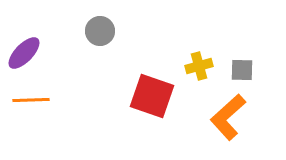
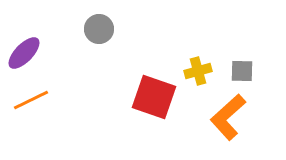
gray circle: moved 1 px left, 2 px up
yellow cross: moved 1 px left, 5 px down
gray square: moved 1 px down
red square: moved 2 px right, 1 px down
orange line: rotated 24 degrees counterclockwise
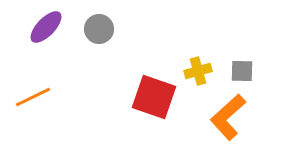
purple ellipse: moved 22 px right, 26 px up
orange line: moved 2 px right, 3 px up
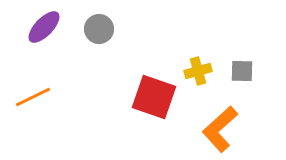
purple ellipse: moved 2 px left
orange L-shape: moved 8 px left, 12 px down
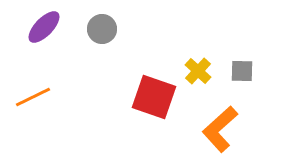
gray circle: moved 3 px right
yellow cross: rotated 32 degrees counterclockwise
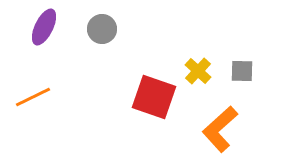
purple ellipse: rotated 18 degrees counterclockwise
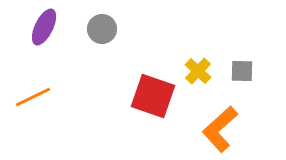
red square: moved 1 px left, 1 px up
